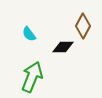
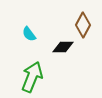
brown diamond: moved 1 px up
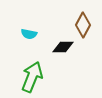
cyan semicircle: rotated 42 degrees counterclockwise
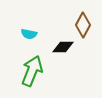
green arrow: moved 6 px up
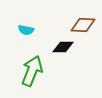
brown diamond: rotated 65 degrees clockwise
cyan semicircle: moved 3 px left, 4 px up
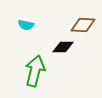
cyan semicircle: moved 5 px up
green arrow: moved 3 px right; rotated 8 degrees counterclockwise
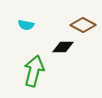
brown diamond: rotated 25 degrees clockwise
green arrow: moved 1 px left
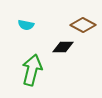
green arrow: moved 2 px left, 1 px up
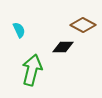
cyan semicircle: moved 7 px left, 5 px down; rotated 126 degrees counterclockwise
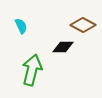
cyan semicircle: moved 2 px right, 4 px up
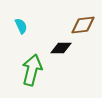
brown diamond: rotated 35 degrees counterclockwise
black diamond: moved 2 px left, 1 px down
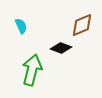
brown diamond: moved 1 px left; rotated 15 degrees counterclockwise
black diamond: rotated 20 degrees clockwise
